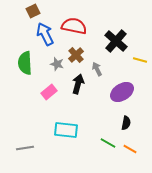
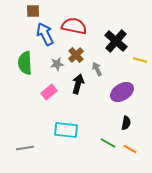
brown square: rotated 24 degrees clockwise
gray star: rotated 24 degrees counterclockwise
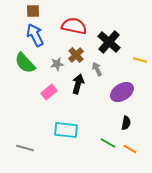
blue arrow: moved 10 px left, 1 px down
black cross: moved 7 px left, 1 px down
green semicircle: rotated 40 degrees counterclockwise
gray line: rotated 24 degrees clockwise
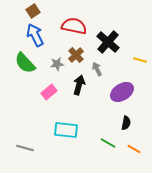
brown square: rotated 32 degrees counterclockwise
black cross: moved 1 px left
black arrow: moved 1 px right, 1 px down
orange line: moved 4 px right
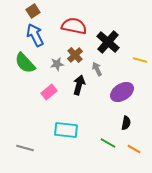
brown cross: moved 1 px left
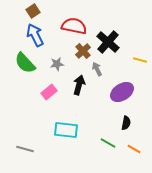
brown cross: moved 8 px right, 4 px up
gray line: moved 1 px down
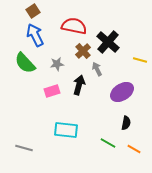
pink rectangle: moved 3 px right, 1 px up; rotated 21 degrees clockwise
gray line: moved 1 px left, 1 px up
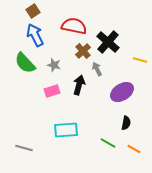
gray star: moved 3 px left, 1 px down; rotated 24 degrees clockwise
cyan rectangle: rotated 10 degrees counterclockwise
